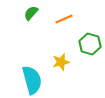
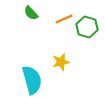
green semicircle: rotated 84 degrees counterclockwise
green hexagon: moved 3 px left, 17 px up
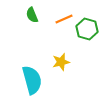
green semicircle: moved 1 px right, 2 px down; rotated 21 degrees clockwise
green hexagon: moved 2 px down
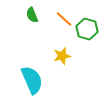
orange line: rotated 66 degrees clockwise
yellow star: moved 1 px right, 6 px up
cyan semicircle: rotated 8 degrees counterclockwise
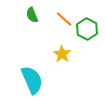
green hexagon: rotated 10 degrees clockwise
yellow star: moved 2 px up; rotated 24 degrees counterclockwise
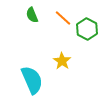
orange line: moved 1 px left, 1 px up
yellow star: moved 7 px down
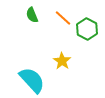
cyan semicircle: rotated 20 degrees counterclockwise
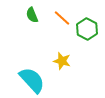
orange line: moved 1 px left
yellow star: rotated 18 degrees counterclockwise
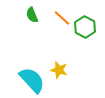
green hexagon: moved 2 px left, 2 px up
yellow star: moved 3 px left, 9 px down
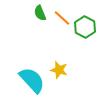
green semicircle: moved 8 px right, 2 px up
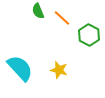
green semicircle: moved 2 px left, 2 px up
green hexagon: moved 4 px right, 8 px down
cyan semicircle: moved 12 px left, 12 px up
